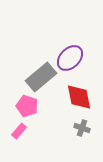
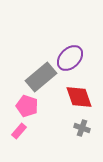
red diamond: rotated 8 degrees counterclockwise
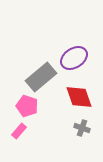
purple ellipse: moved 4 px right; rotated 12 degrees clockwise
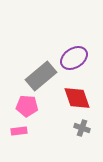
gray rectangle: moved 1 px up
red diamond: moved 2 px left, 1 px down
pink pentagon: rotated 15 degrees counterclockwise
pink rectangle: rotated 42 degrees clockwise
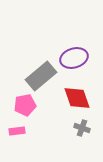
purple ellipse: rotated 16 degrees clockwise
pink pentagon: moved 2 px left, 1 px up; rotated 15 degrees counterclockwise
pink rectangle: moved 2 px left
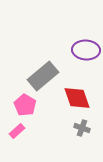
purple ellipse: moved 12 px right, 8 px up; rotated 20 degrees clockwise
gray rectangle: moved 2 px right
pink pentagon: rotated 30 degrees counterclockwise
pink rectangle: rotated 35 degrees counterclockwise
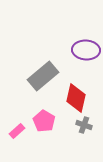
red diamond: moved 1 px left; rotated 32 degrees clockwise
pink pentagon: moved 19 px right, 16 px down
gray cross: moved 2 px right, 3 px up
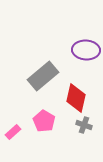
pink rectangle: moved 4 px left, 1 px down
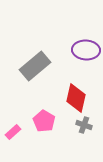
gray rectangle: moved 8 px left, 10 px up
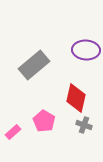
gray rectangle: moved 1 px left, 1 px up
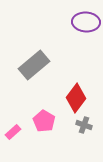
purple ellipse: moved 28 px up
red diamond: rotated 24 degrees clockwise
